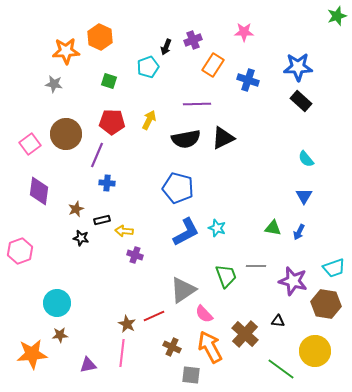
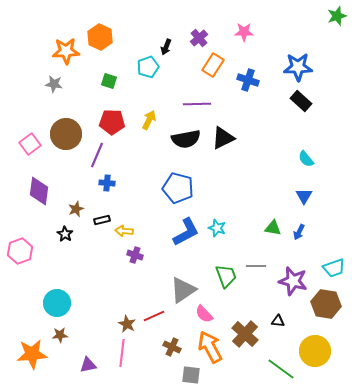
purple cross at (193, 40): moved 6 px right, 2 px up; rotated 18 degrees counterclockwise
black star at (81, 238): moved 16 px left, 4 px up; rotated 21 degrees clockwise
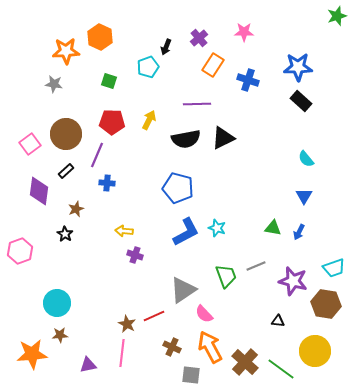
black rectangle at (102, 220): moved 36 px left, 49 px up; rotated 28 degrees counterclockwise
gray line at (256, 266): rotated 24 degrees counterclockwise
brown cross at (245, 334): moved 28 px down
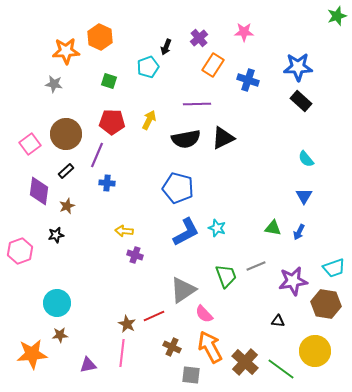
brown star at (76, 209): moved 9 px left, 3 px up
black star at (65, 234): moved 9 px left, 1 px down; rotated 28 degrees clockwise
purple star at (293, 281): rotated 24 degrees counterclockwise
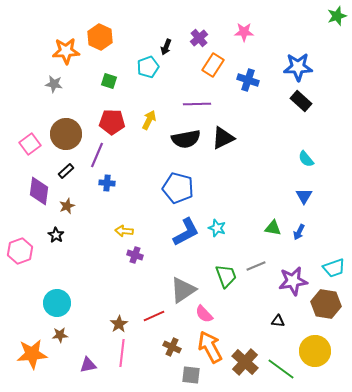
black star at (56, 235): rotated 28 degrees counterclockwise
brown star at (127, 324): moved 8 px left; rotated 12 degrees clockwise
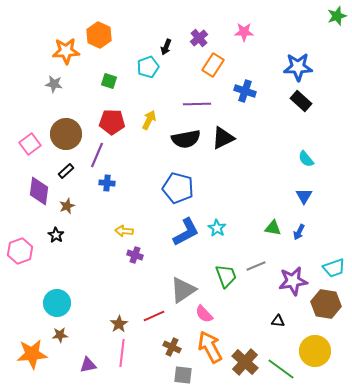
orange hexagon at (100, 37): moved 1 px left, 2 px up
blue cross at (248, 80): moved 3 px left, 11 px down
cyan star at (217, 228): rotated 12 degrees clockwise
gray square at (191, 375): moved 8 px left
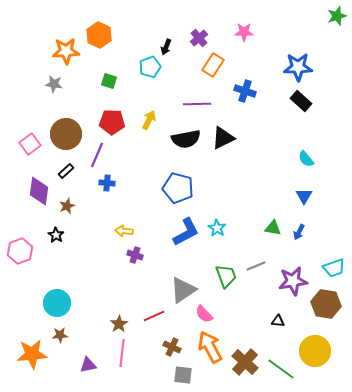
cyan pentagon at (148, 67): moved 2 px right
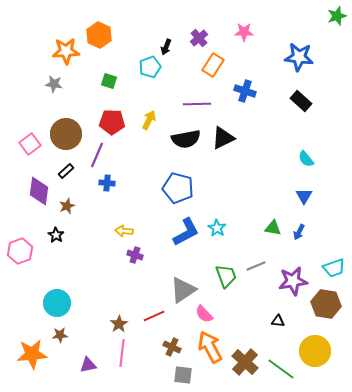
blue star at (298, 67): moved 1 px right, 10 px up; rotated 8 degrees clockwise
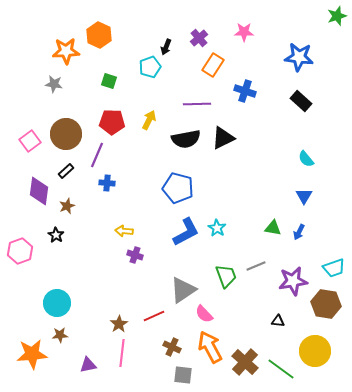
pink square at (30, 144): moved 3 px up
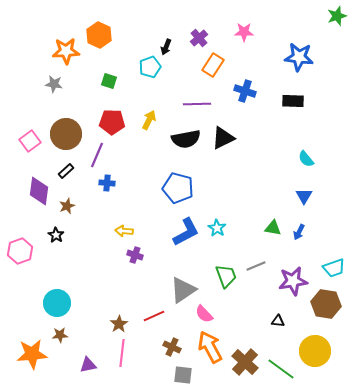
black rectangle at (301, 101): moved 8 px left; rotated 40 degrees counterclockwise
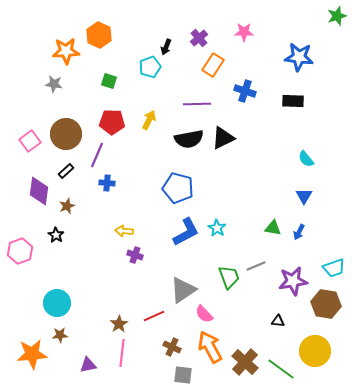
black semicircle at (186, 139): moved 3 px right
green trapezoid at (226, 276): moved 3 px right, 1 px down
